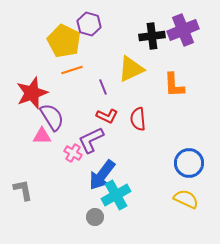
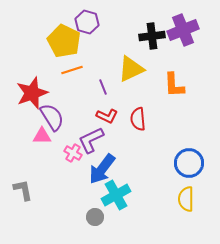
purple hexagon: moved 2 px left, 2 px up
blue arrow: moved 6 px up
yellow semicircle: rotated 115 degrees counterclockwise
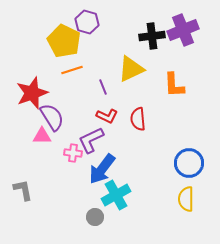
pink cross: rotated 24 degrees counterclockwise
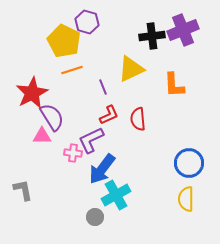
red star: rotated 8 degrees counterclockwise
red L-shape: moved 2 px right, 1 px up; rotated 50 degrees counterclockwise
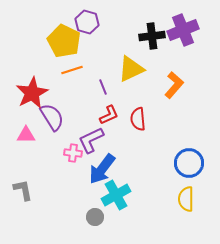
orange L-shape: rotated 136 degrees counterclockwise
pink triangle: moved 16 px left, 1 px up
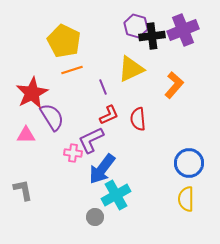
purple hexagon: moved 49 px right, 4 px down
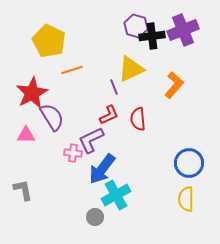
yellow pentagon: moved 15 px left
purple line: moved 11 px right
